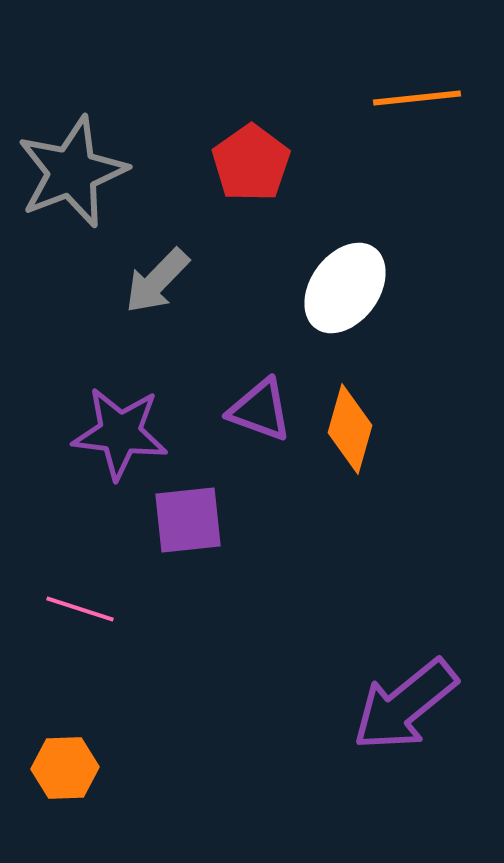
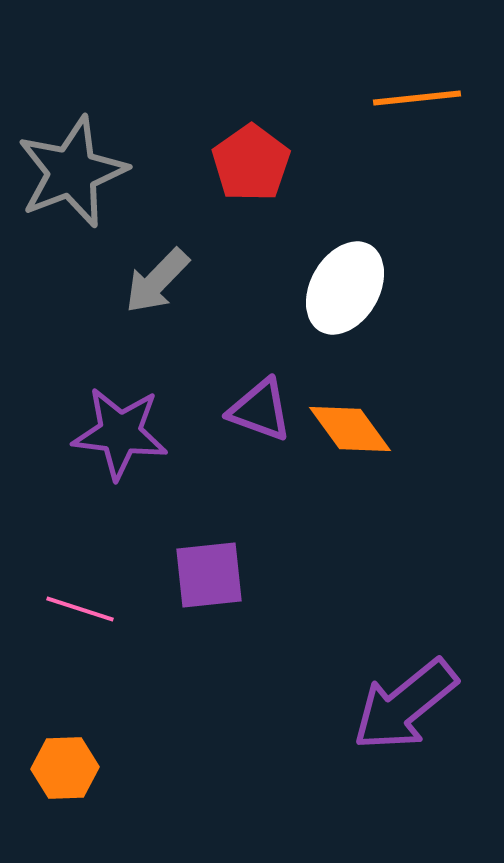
white ellipse: rotated 6 degrees counterclockwise
orange diamond: rotated 52 degrees counterclockwise
purple square: moved 21 px right, 55 px down
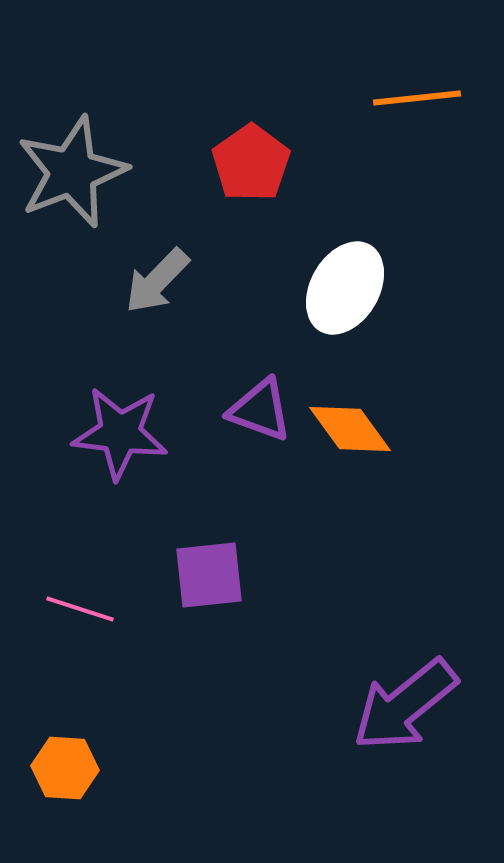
orange hexagon: rotated 6 degrees clockwise
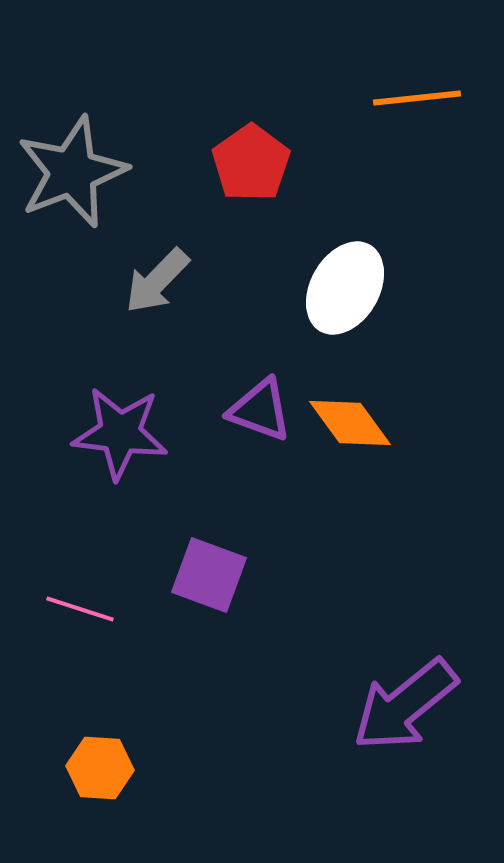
orange diamond: moved 6 px up
purple square: rotated 26 degrees clockwise
orange hexagon: moved 35 px right
